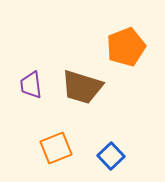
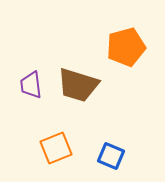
orange pentagon: rotated 6 degrees clockwise
brown trapezoid: moved 4 px left, 2 px up
blue square: rotated 24 degrees counterclockwise
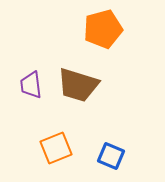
orange pentagon: moved 23 px left, 18 px up
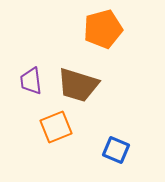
purple trapezoid: moved 4 px up
orange square: moved 21 px up
blue square: moved 5 px right, 6 px up
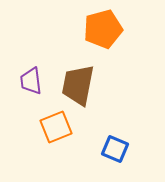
brown trapezoid: rotated 84 degrees clockwise
blue square: moved 1 px left, 1 px up
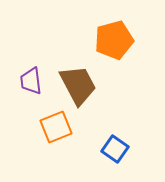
orange pentagon: moved 11 px right, 11 px down
brown trapezoid: rotated 141 degrees clockwise
blue square: rotated 12 degrees clockwise
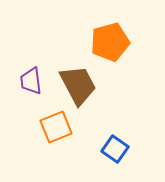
orange pentagon: moved 4 px left, 2 px down
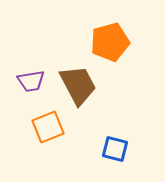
purple trapezoid: rotated 92 degrees counterclockwise
orange square: moved 8 px left
blue square: rotated 20 degrees counterclockwise
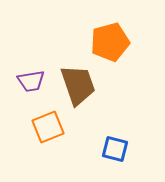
brown trapezoid: rotated 9 degrees clockwise
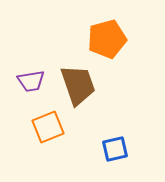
orange pentagon: moved 3 px left, 3 px up
blue square: rotated 28 degrees counterclockwise
